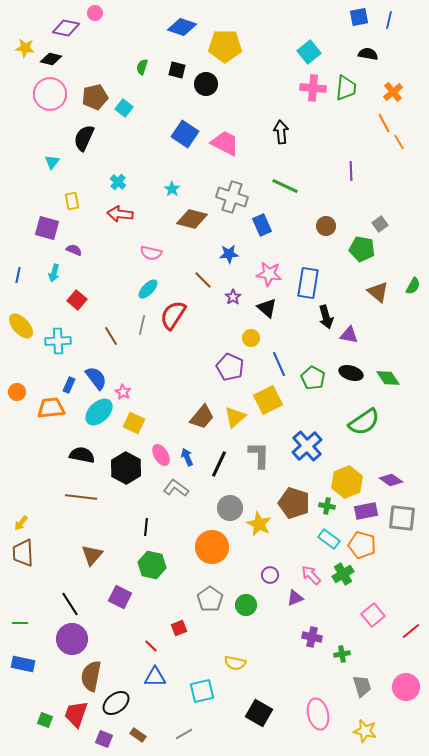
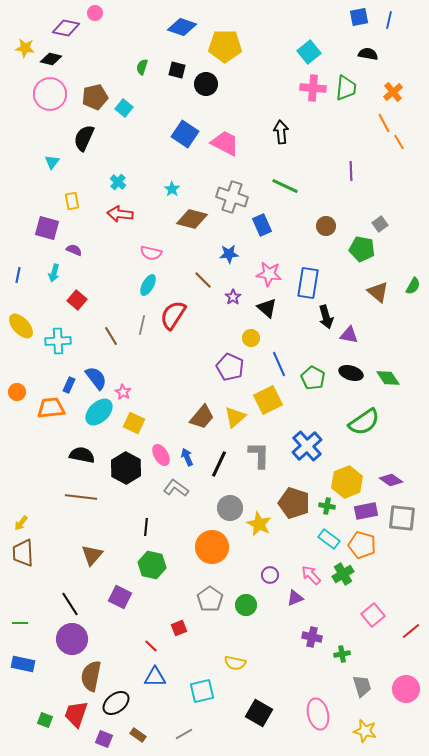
cyan ellipse at (148, 289): moved 4 px up; rotated 15 degrees counterclockwise
pink circle at (406, 687): moved 2 px down
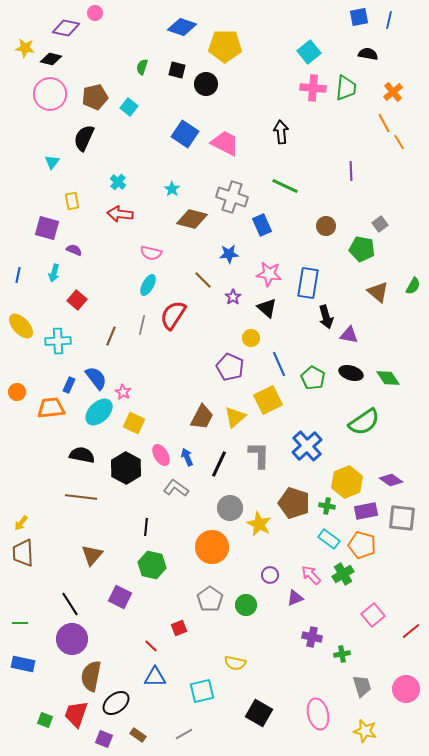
cyan square at (124, 108): moved 5 px right, 1 px up
brown line at (111, 336): rotated 54 degrees clockwise
brown trapezoid at (202, 417): rotated 12 degrees counterclockwise
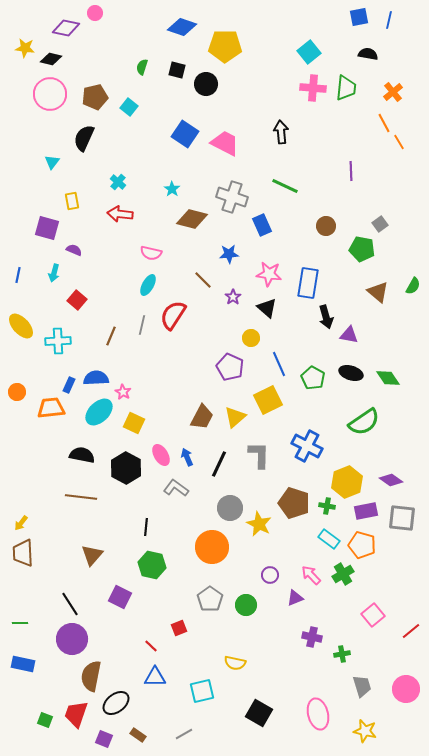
blue semicircle at (96, 378): rotated 55 degrees counterclockwise
blue cross at (307, 446): rotated 20 degrees counterclockwise
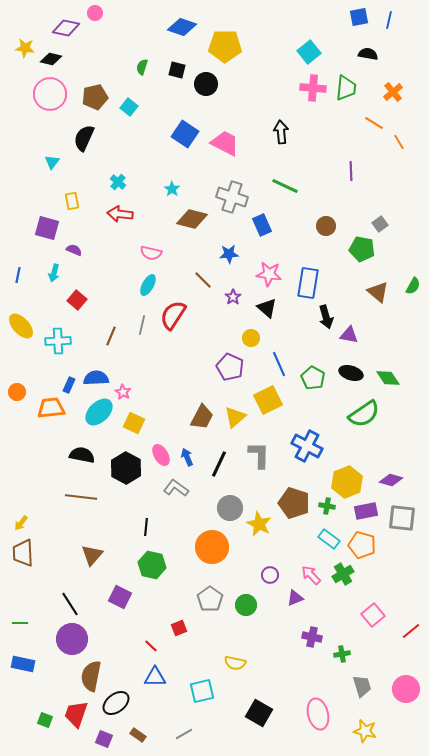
orange line at (384, 123): moved 10 px left; rotated 30 degrees counterclockwise
green semicircle at (364, 422): moved 8 px up
purple diamond at (391, 480): rotated 20 degrees counterclockwise
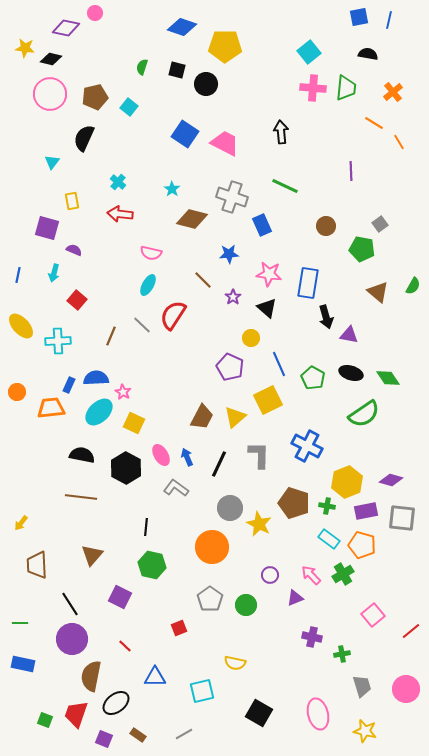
gray line at (142, 325): rotated 60 degrees counterclockwise
brown trapezoid at (23, 553): moved 14 px right, 12 px down
red line at (151, 646): moved 26 px left
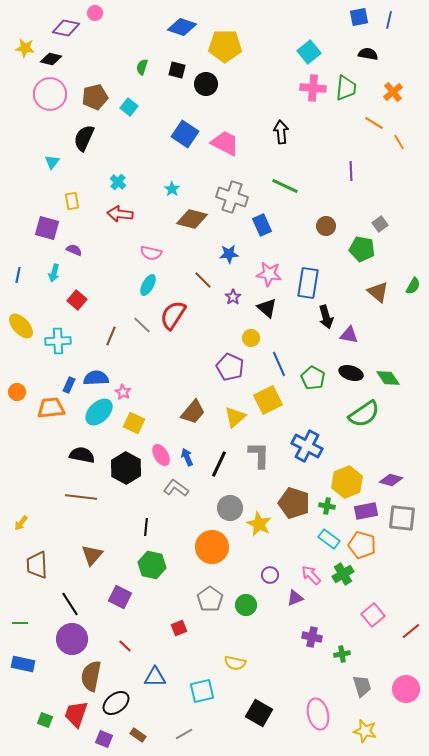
brown trapezoid at (202, 417): moved 9 px left, 5 px up; rotated 12 degrees clockwise
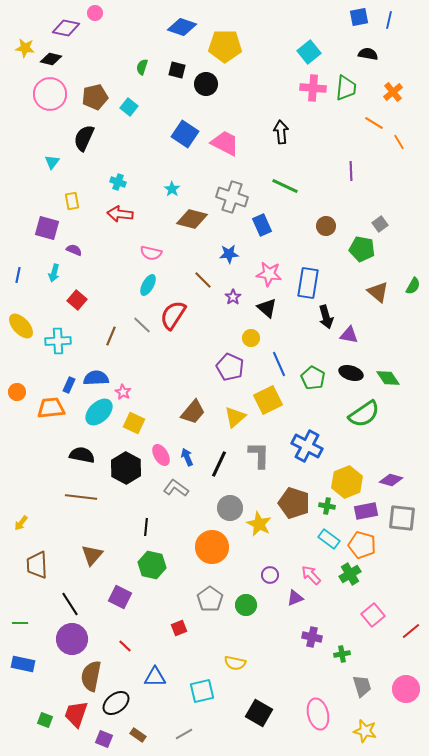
cyan cross at (118, 182): rotated 21 degrees counterclockwise
green cross at (343, 574): moved 7 px right
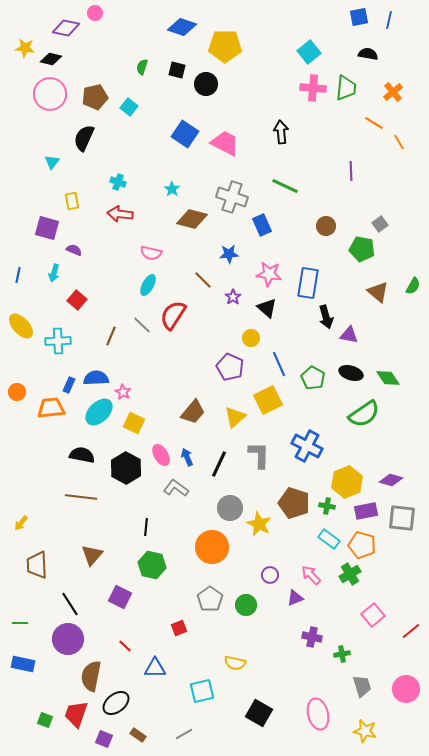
purple circle at (72, 639): moved 4 px left
blue triangle at (155, 677): moved 9 px up
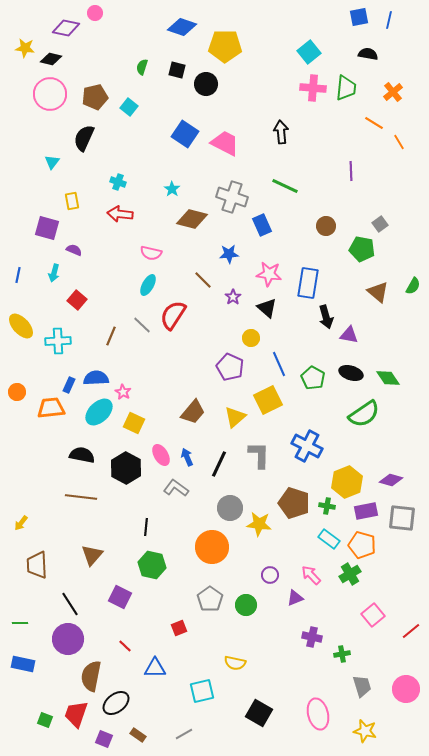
yellow star at (259, 524): rotated 20 degrees counterclockwise
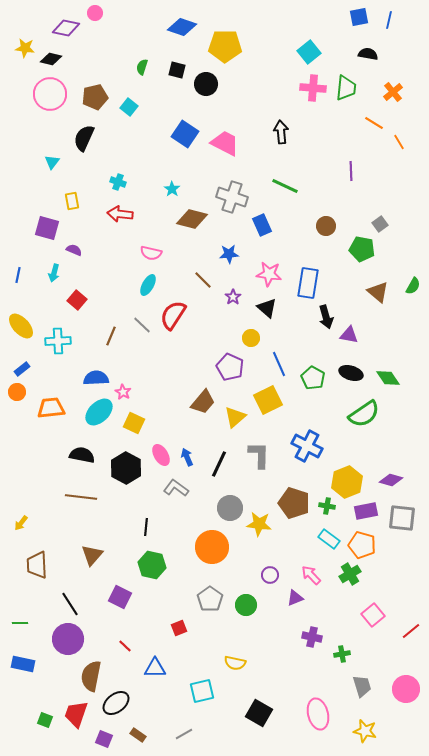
blue rectangle at (69, 385): moved 47 px left, 16 px up; rotated 28 degrees clockwise
brown trapezoid at (193, 412): moved 10 px right, 10 px up
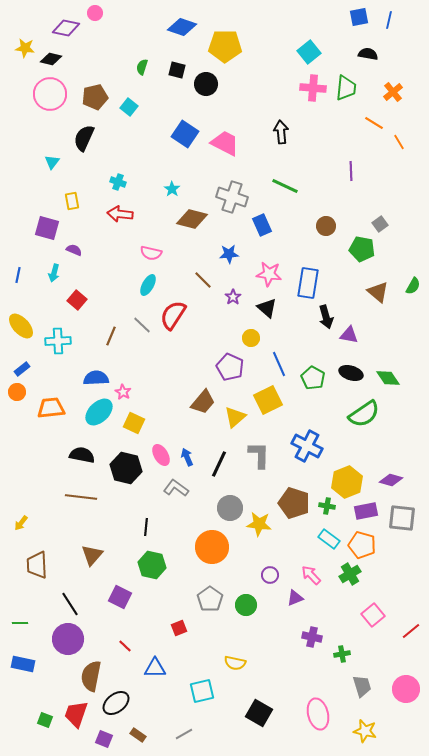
black hexagon at (126, 468): rotated 16 degrees counterclockwise
